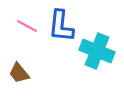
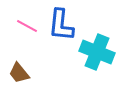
blue L-shape: moved 1 px up
cyan cross: moved 1 px down
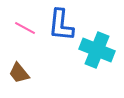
pink line: moved 2 px left, 2 px down
cyan cross: moved 2 px up
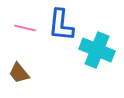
pink line: rotated 15 degrees counterclockwise
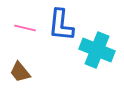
brown trapezoid: moved 1 px right, 1 px up
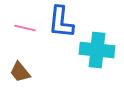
blue L-shape: moved 3 px up
cyan cross: rotated 16 degrees counterclockwise
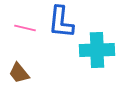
cyan cross: rotated 8 degrees counterclockwise
brown trapezoid: moved 1 px left, 1 px down
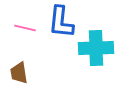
cyan cross: moved 1 px left, 2 px up
brown trapezoid: rotated 30 degrees clockwise
